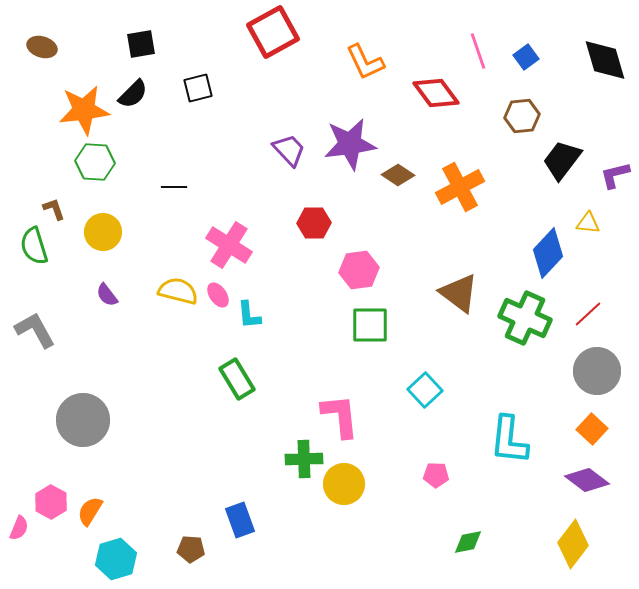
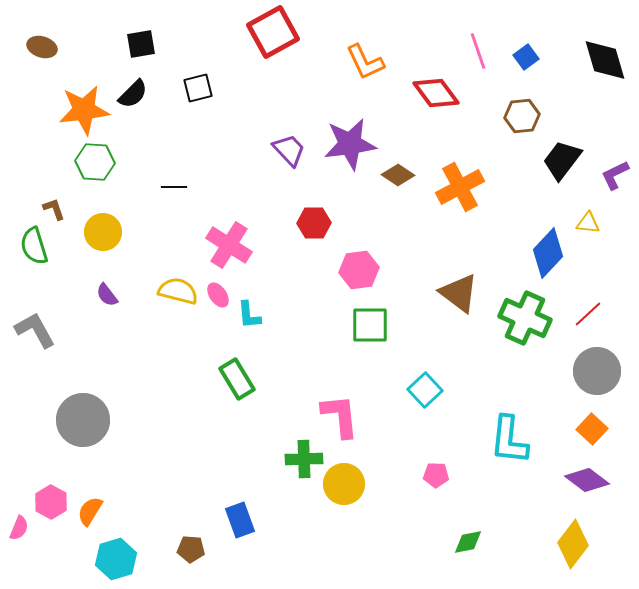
purple L-shape at (615, 175): rotated 12 degrees counterclockwise
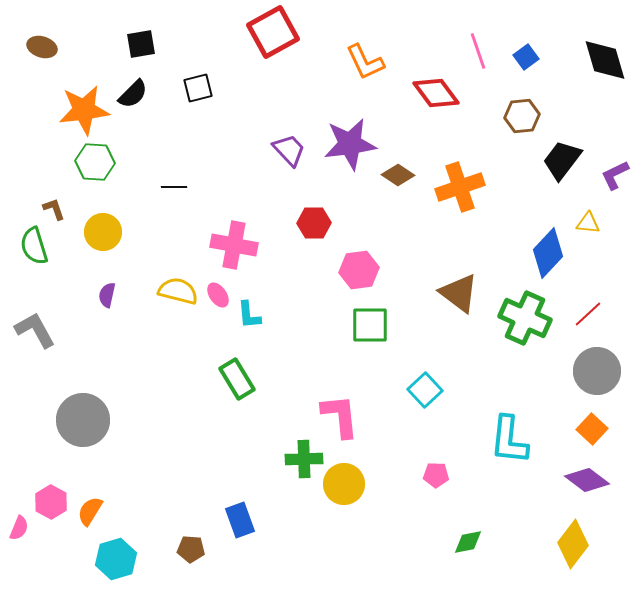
orange cross at (460, 187): rotated 9 degrees clockwise
pink cross at (229, 245): moved 5 px right; rotated 21 degrees counterclockwise
purple semicircle at (107, 295): rotated 50 degrees clockwise
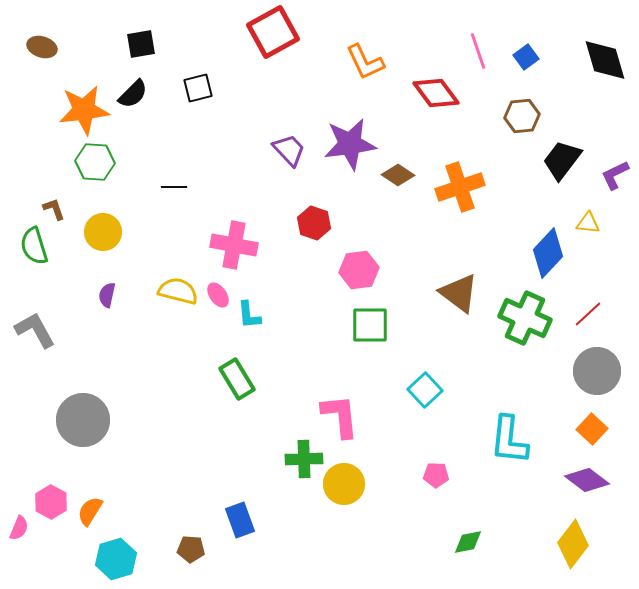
red hexagon at (314, 223): rotated 20 degrees clockwise
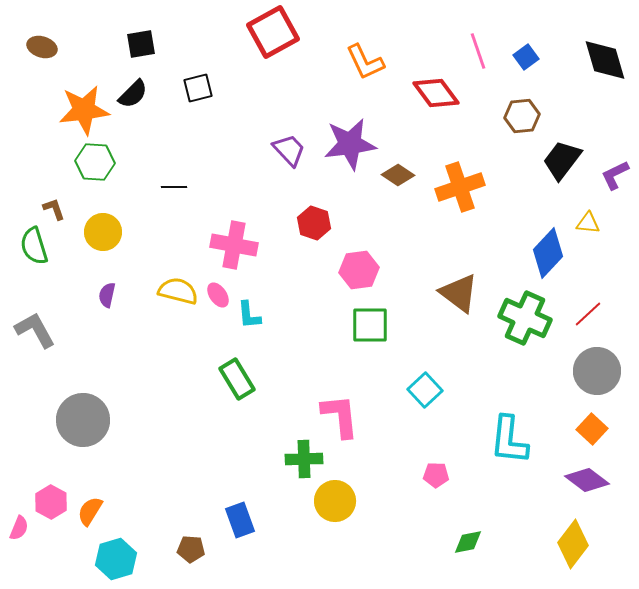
yellow circle at (344, 484): moved 9 px left, 17 px down
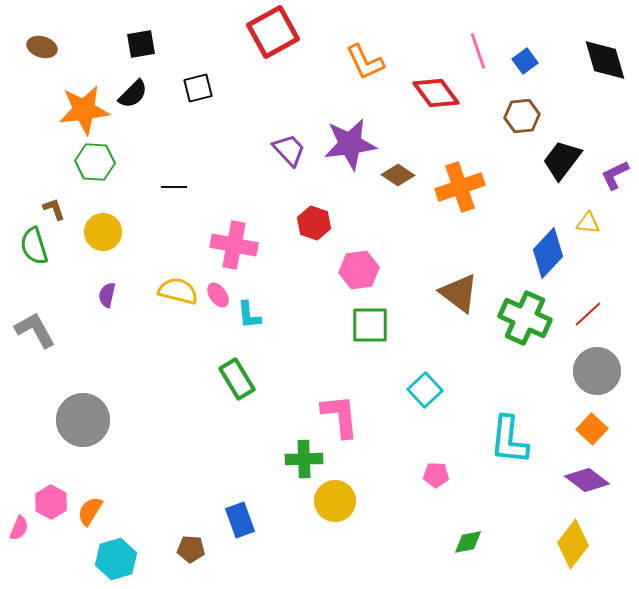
blue square at (526, 57): moved 1 px left, 4 px down
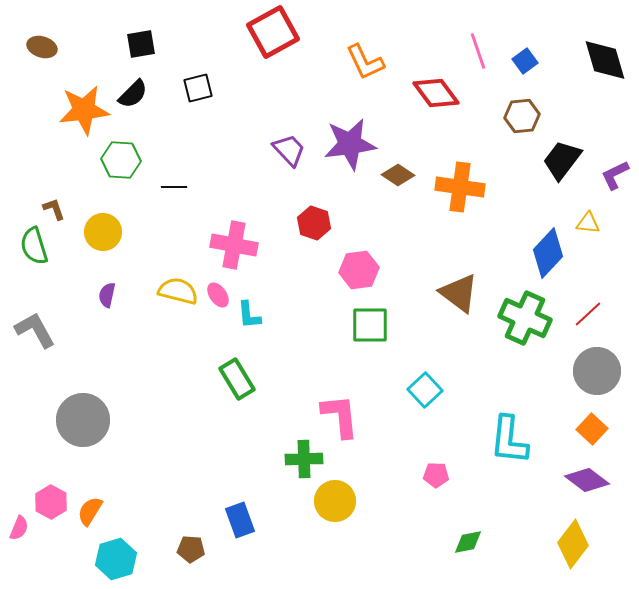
green hexagon at (95, 162): moved 26 px right, 2 px up
orange cross at (460, 187): rotated 27 degrees clockwise
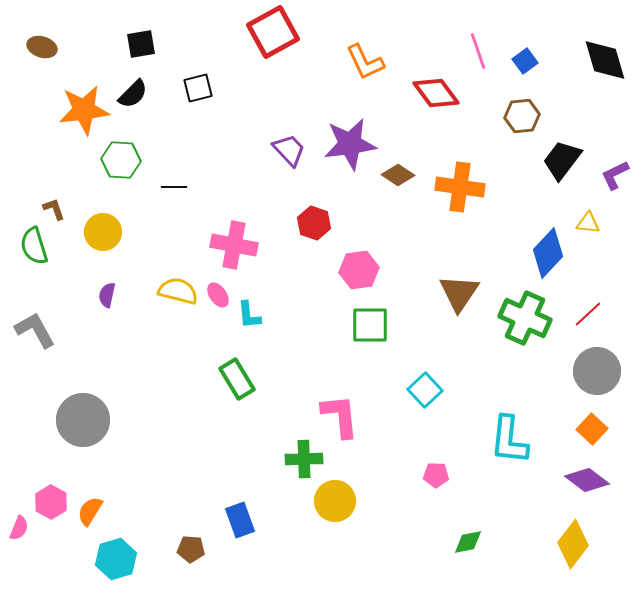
brown triangle at (459, 293): rotated 27 degrees clockwise
